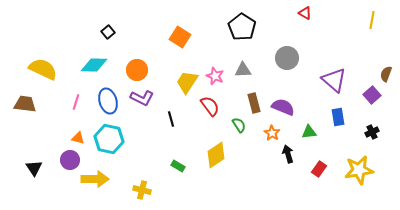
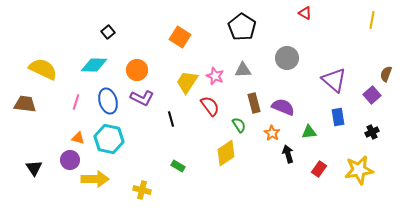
yellow diamond: moved 10 px right, 2 px up
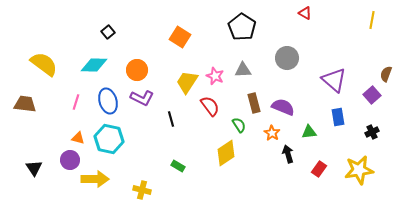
yellow semicircle: moved 1 px right, 5 px up; rotated 12 degrees clockwise
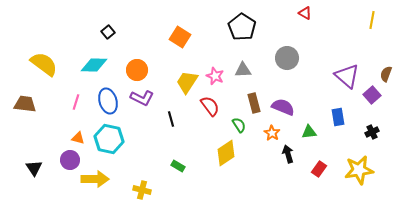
purple triangle: moved 13 px right, 4 px up
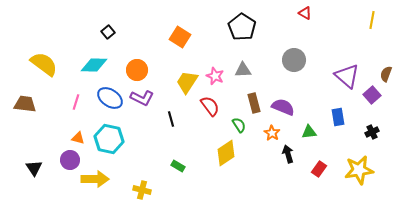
gray circle: moved 7 px right, 2 px down
blue ellipse: moved 2 px right, 3 px up; rotated 40 degrees counterclockwise
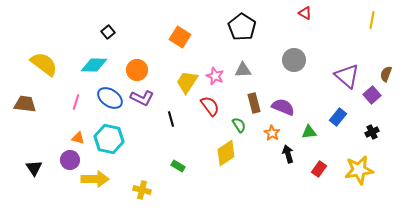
blue rectangle: rotated 48 degrees clockwise
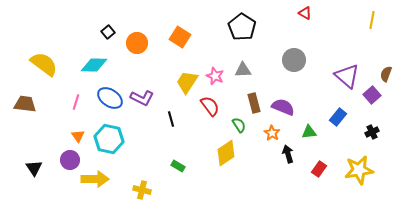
orange circle: moved 27 px up
orange triangle: moved 2 px up; rotated 40 degrees clockwise
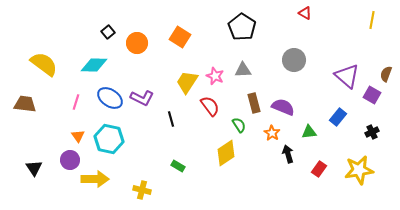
purple square: rotated 18 degrees counterclockwise
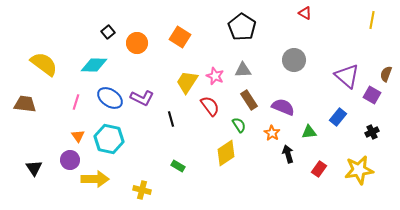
brown rectangle: moved 5 px left, 3 px up; rotated 18 degrees counterclockwise
